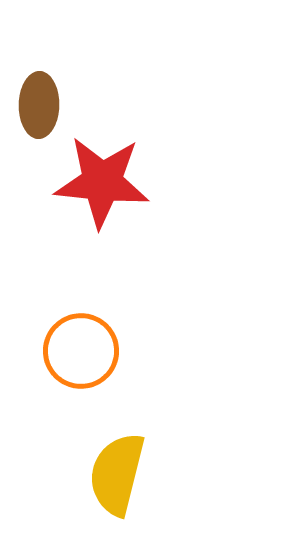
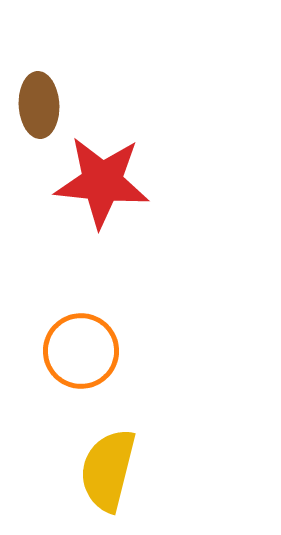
brown ellipse: rotated 4 degrees counterclockwise
yellow semicircle: moved 9 px left, 4 px up
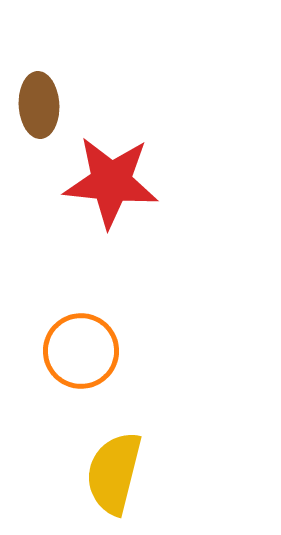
red star: moved 9 px right
yellow semicircle: moved 6 px right, 3 px down
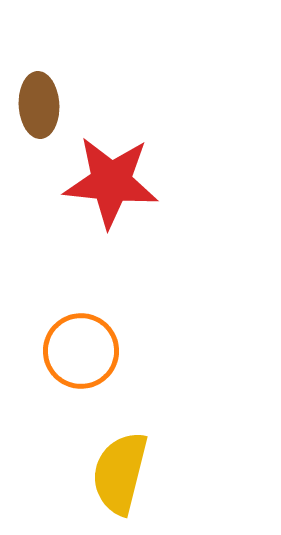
yellow semicircle: moved 6 px right
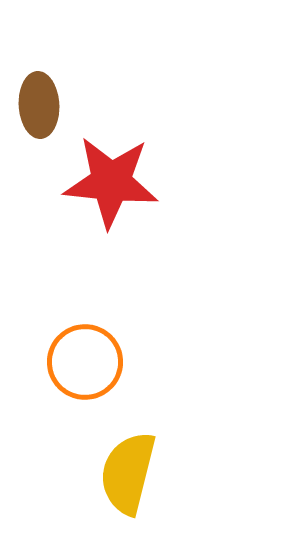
orange circle: moved 4 px right, 11 px down
yellow semicircle: moved 8 px right
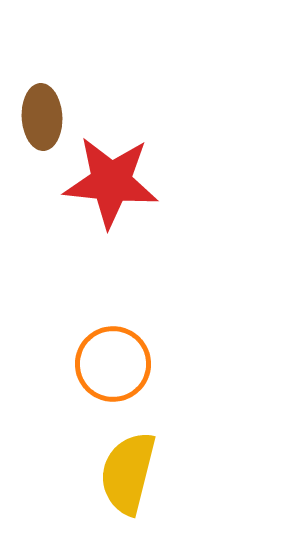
brown ellipse: moved 3 px right, 12 px down
orange circle: moved 28 px right, 2 px down
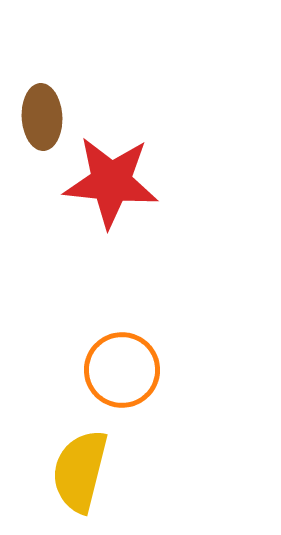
orange circle: moved 9 px right, 6 px down
yellow semicircle: moved 48 px left, 2 px up
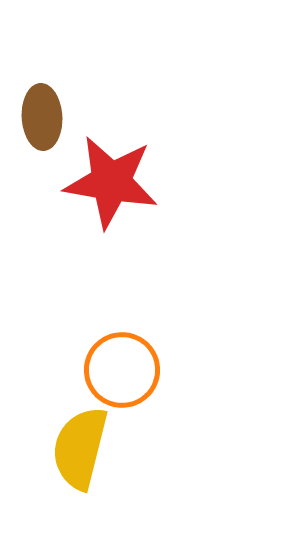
red star: rotated 4 degrees clockwise
yellow semicircle: moved 23 px up
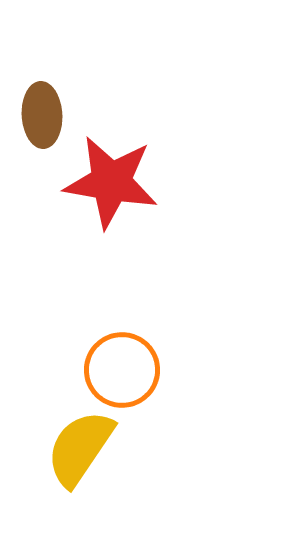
brown ellipse: moved 2 px up
yellow semicircle: rotated 20 degrees clockwise
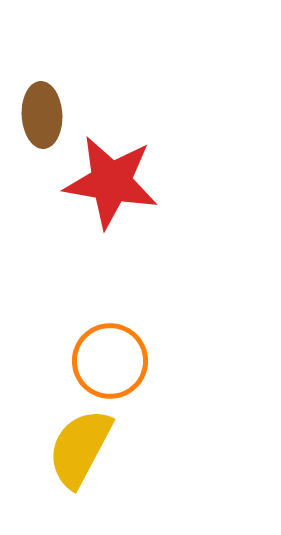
orange circle: moved 12 px left, 9 px up
yellow semicircle: rotated 6 degrees counterclockwise
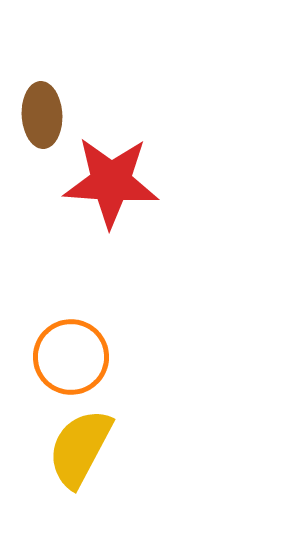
red star: rotated 6 degrees counterclockwise
orange circle: moved 39 px left, 4 px up
